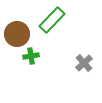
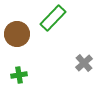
green rectangle: moved 1 px right, 2 px up
green cross: moved 12 px left, 19 px down
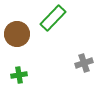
gray cross: rotated 24 degrees clockwise
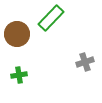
green rectangle: moved 2 px left
gray cross: moved 1 px right, 1 px up
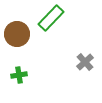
gray cross: rotated 24 degrees counterclockwise
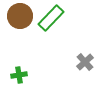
brown circle: moved 3 px right, 18 px up
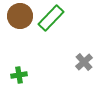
gray cross: moved 1 px left
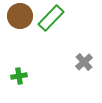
green cross: moved 1 px down
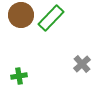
brown circle: moved 1 px right, 1 px up
gray cross: moved 2 px left, 2 px down
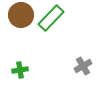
gray cross: moved 1 px right, 2 px down; rotated 12 degrees clockwise
green cross: moved 1 px right, 6 px up
